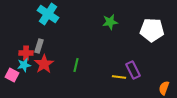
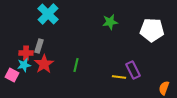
cyan cross: rotated 10 degrees clockwise
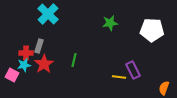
green star: moved 1 px down
green line: moved 2 px left, 5 px up
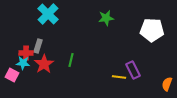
green star: moved 4 px left, 5 px up
gray rectangle: moved 1 px left
green line: moved 3 px left
cyan star: moved 1 px left, 2 px up; rotated 16 degrees clockwise
orange semicircle: moved 3 px right, 4 px up
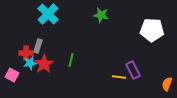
green star: moved 5 px left, 3 px up; rotated 21 degrees clockwise
cyan star: moved 7 px right; rotated 16 degrees counterclockwise
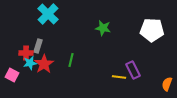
green star: moved 2 px right, 13 px down
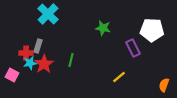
purple rectangle: moved 22 px up
yellow line: rotated 48 degrees counterclockwise
orange semicircle: moved 3 px left, 1 px down
